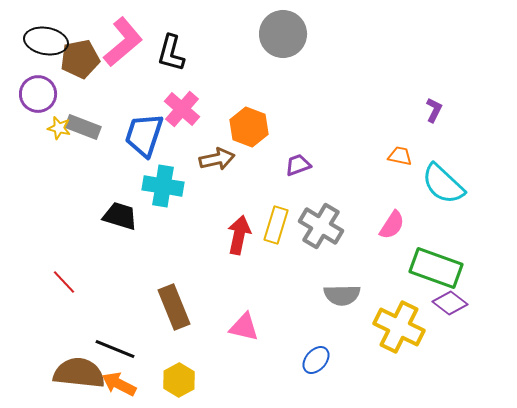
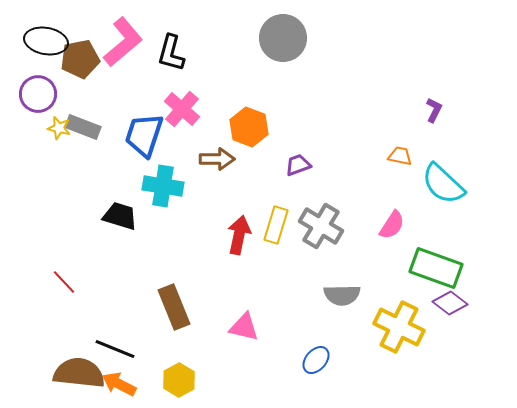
gray circle: moved 4 px down
brown arrow: rotated 12 degrees clockwise
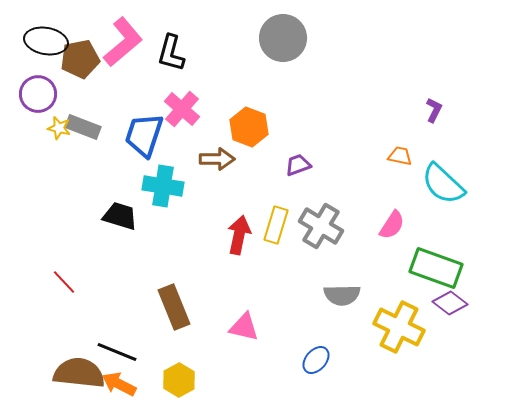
black line: moved 2 px right, 3 px down
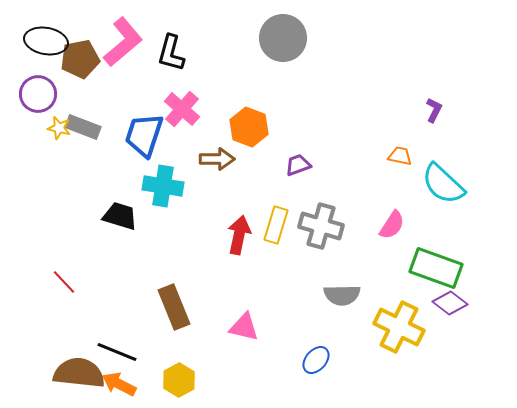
gray cross: rotated 15 degrees counterclockwise
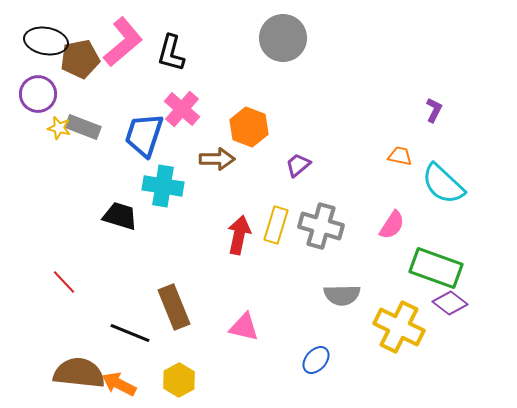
purple trapezoid: rotated 20 degrees counterclockwise
black line: moved 13 px right, 19 px up
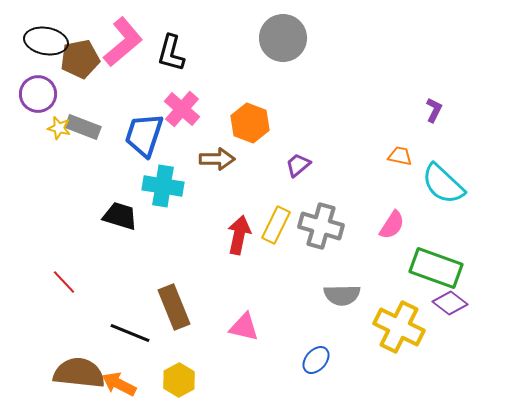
orange hexagon: moved 1 px right, 4 px up
yellow rectangle: rotated 9 degrees clockwise
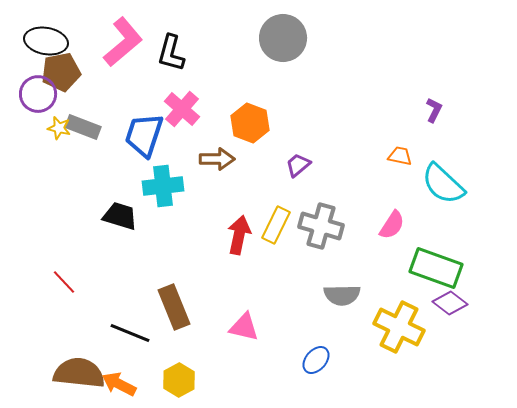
brown pentagon: moved 19 px left, 13 px down
cyan cross: rotated 15 degrees counterclockwise
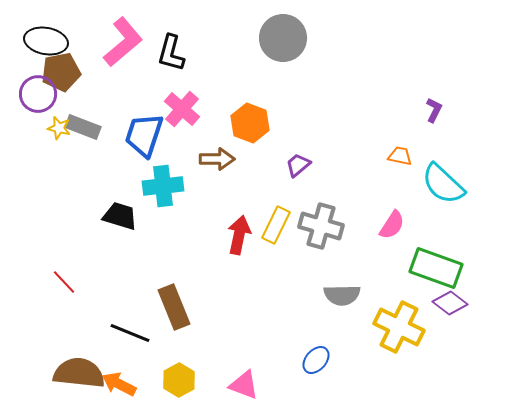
pink triangle: moved 58 px down; rotated 8 degrees clockwise
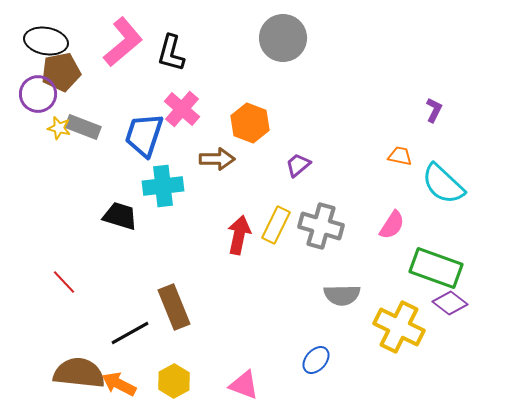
black line: rotated 51 degrees counterclockwise
yellow hexagon: moved 5 px left, 1 px down
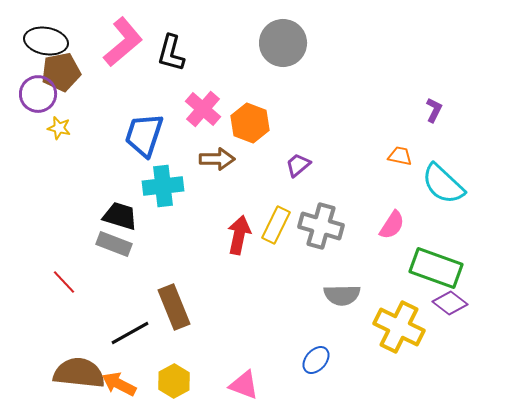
gray circle: moved 5 px down
pink cross: moved 21 px right
gray rectangle: moved 31 px right, 117 px down
